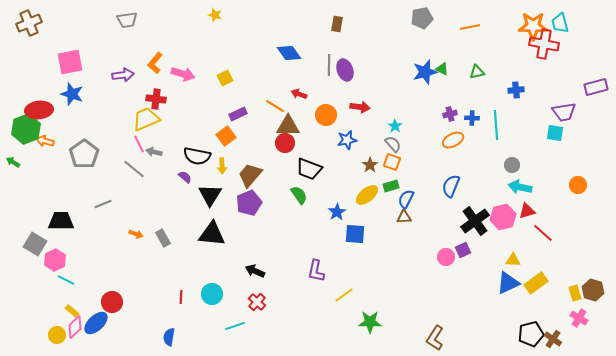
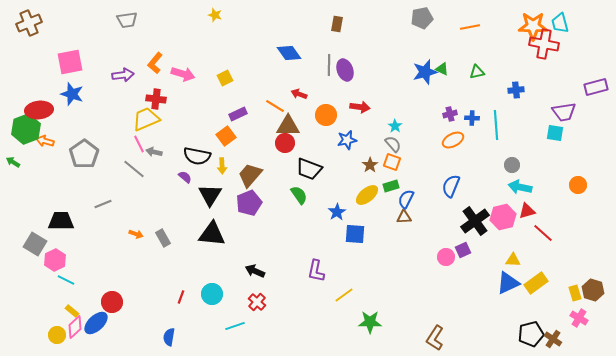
red line at (181, 297): rotated 16 degrees clockwise
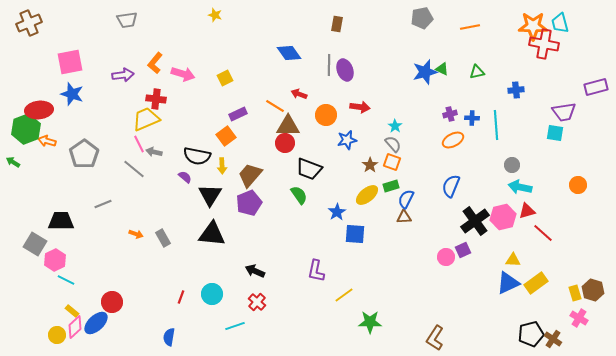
orange arrow at (45, 141): moved 2 px right
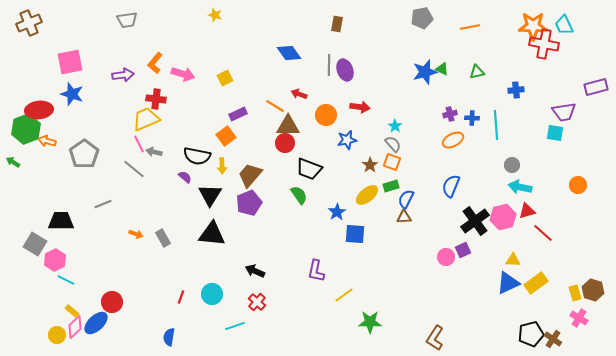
cyan trapezoid at (560, 23): moved 4 px right, 2 px down; rotated 10 degrees counterclockwise
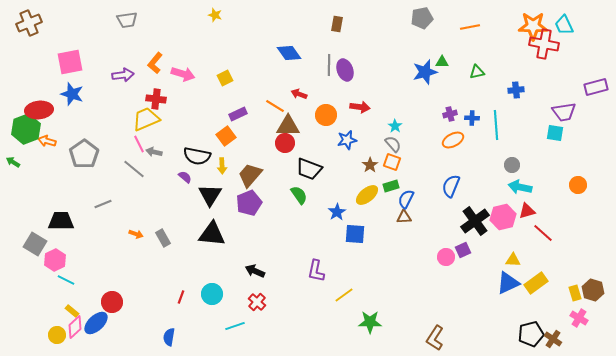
green triangle at (442, 69): moved 7 px up; rotated 24 degrees counterclockwise
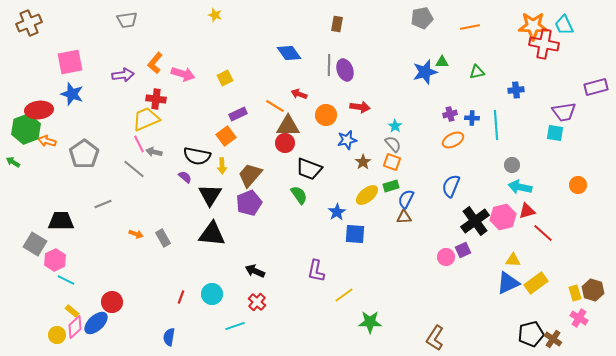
brown star at (370, 165): moved 7 px left, 3 px up
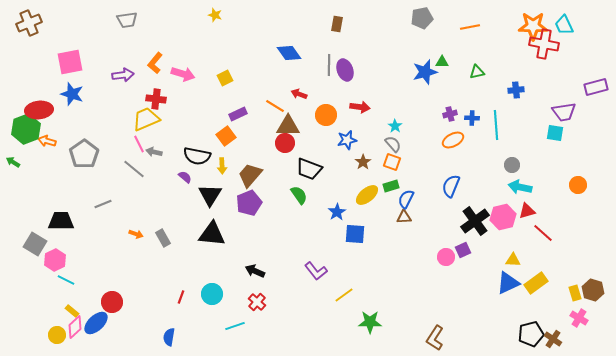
purple L-shape at (316, 271): rotated 50 degrees counterclockwise
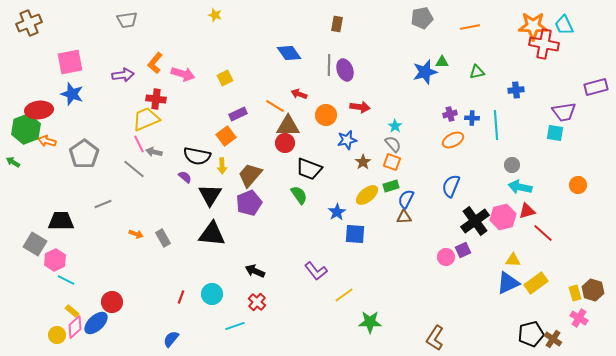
blue semicircle at (169, 337): moved 2 px right, 2 px down; rotated 30 degrees clockwise
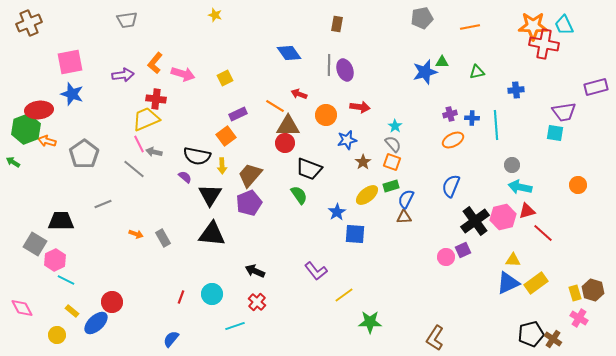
pink diamond at (75, 327): moved 53 px left, 19 px up; rotated 75 degrees counterclockwise
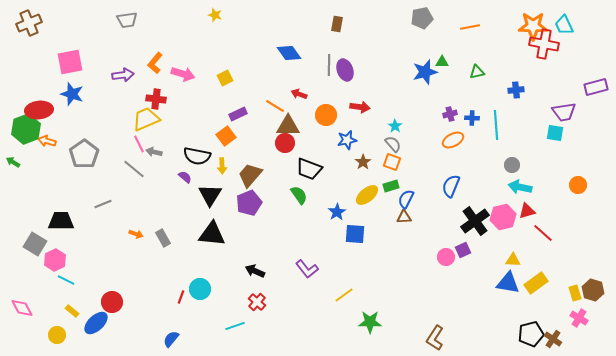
purple L-shape at (316, 271): moved 9 px left, 2 px up
blue triangle at (508, 283): rotated 35 degrees clockwise
cyan circle at (212, 294): moved 12 px left, 5 px up
